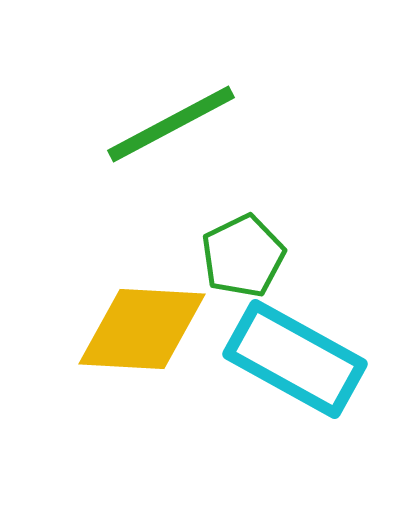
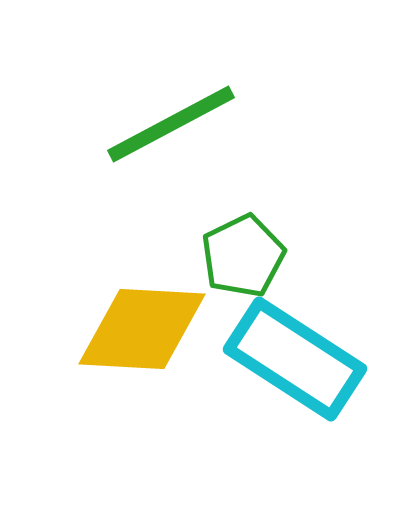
cyan rectangle: rotated 4 degrees clockwise
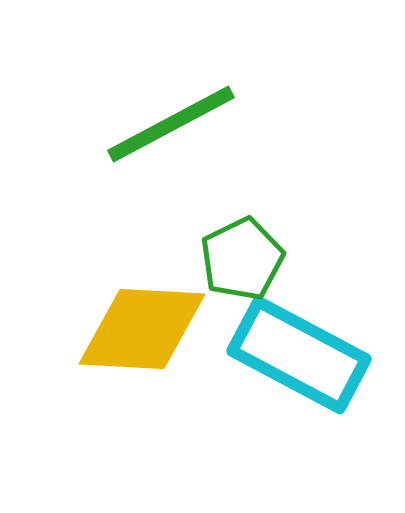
green pentagon: moved 1 px left, 3 px down
cyan rectangle: moved 4 px right, 4 px up; rotated 5 degrees counterclockwise
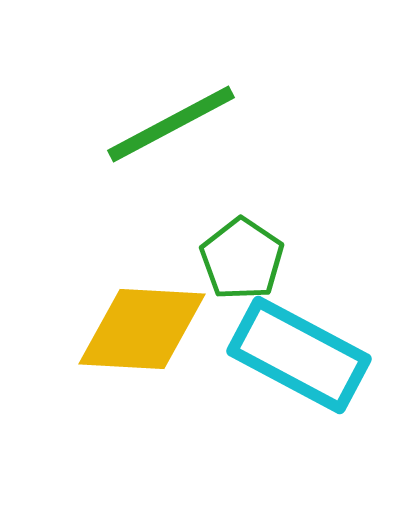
green pentagon: rotated 12 degrees counterclockwise
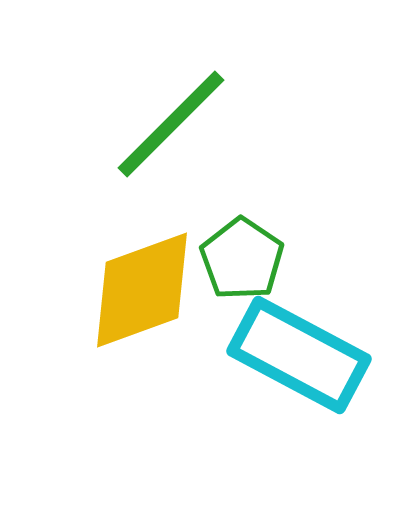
green line: rotated 17 degrees counterclockwise
yellow diamond: moved 39 px up; rotated 23 degrees counterclockwise
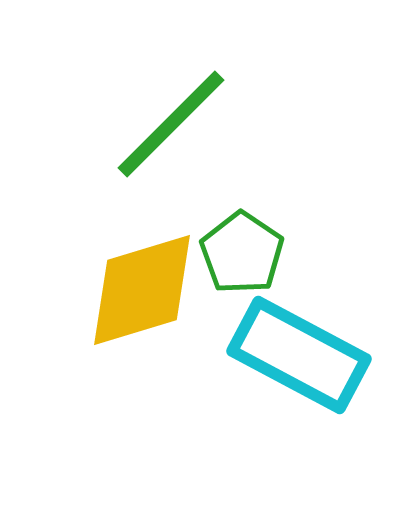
green pentagon: moved 6 px up
yellow diamond: rotated 3 degrees clockwise
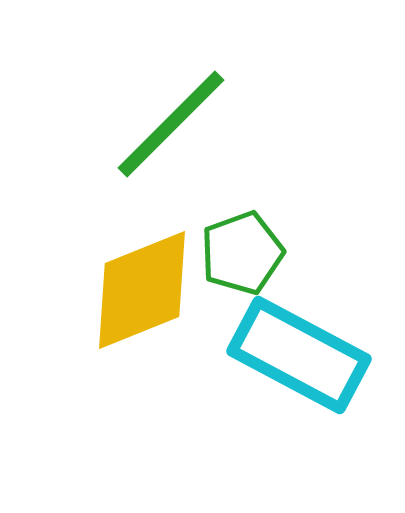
green pentagon: rotated 18 degrees clockwise
yellow diamond: rotated 5 degrees counterclockwise
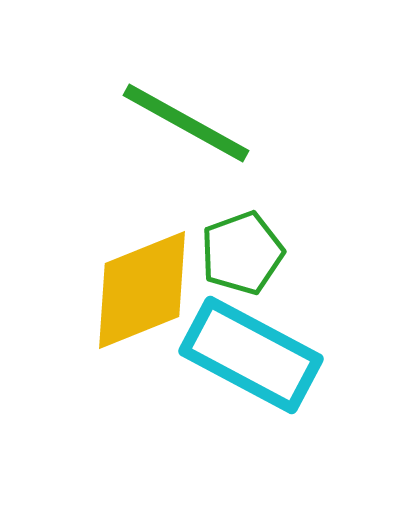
green line: moved 15 px right, 1 px up; rotated 74 degrees clockwise
cyan rectangle: moved 48 px left
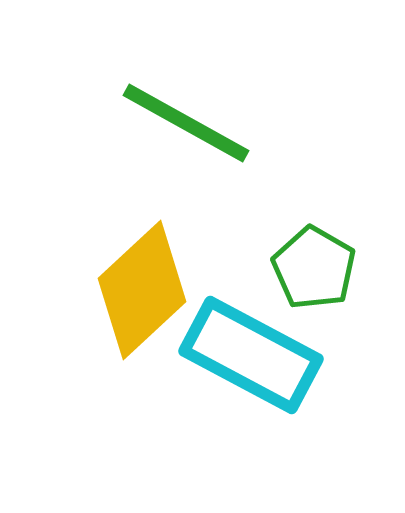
green pentagon: moved 72 px right, 15 px down; rotated 22 degrees counterclockwise
yellow diamond: rotated 21 degrees counterclockwise
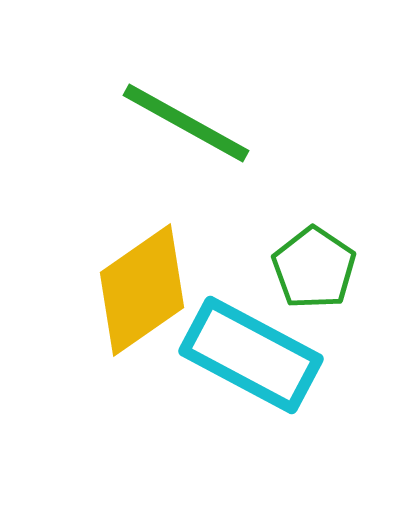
green pentagon: rotated 4 degrees clockwise
yellow diamond: rotated 8 degrees clockwise
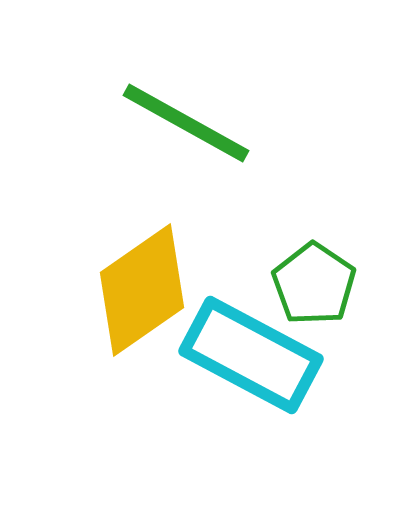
green pentagon: moved 16 px down
